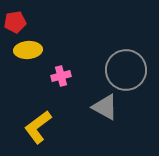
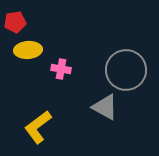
pink cross: moved 7 px up; rotated 24 degrees clockwise
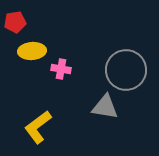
yellow ellipse: moved 4 px right, 1 px down
gray triangle: rotated 20 degrees counterclockwise
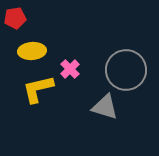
red pentagon: moved 4 px up
pink cross: moved 9 px right; rotated 36 degrees clockwise
gray triangle: rotated 8 degrees clockwise
yellow L-shape: moved 38 px up; rotated 24 degrees clockwise
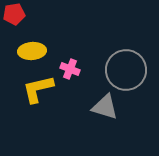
red pentagon: moved 1 px left, 4 px up
pink cross: rotated 24 degrees counterclockwise
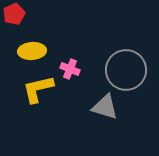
red pentagon: rotated 15 degrees counterclockwise
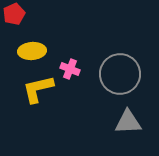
gray circle: moved 6 px left, 4 px down
gray triangle: moved 23 px right, 15 px down; rotated 20 degrees counterclockwise
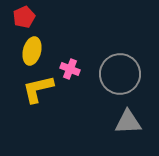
red pentagon: moved 10 px right, 3 px down
yellow ellipse: rotated 72 degrees counterclockwise
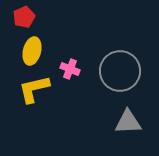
gray circle: moved 3 px up
yellow L-shape: moved 4 px left
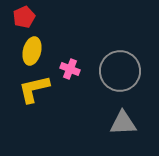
gray triangle: moved 5 px left, 1 px down
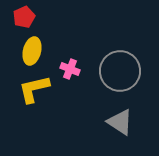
gray triangle: moved 3 px left, 1 px up; rotated 36 degrees clockwise
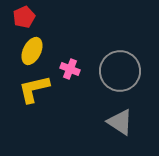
yellow ellipse: rotated 12 degrees clockwise
